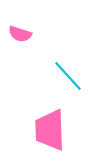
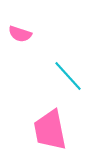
pink trapezoid: rotated 9 degrees counterclockwise
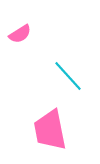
pink semicircle: rotated 50 degrees counterclockwise
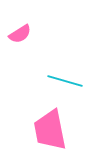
cyan line: moved 3 px left, 5 px down; rotated 32 degrees counterclockwise
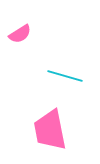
cyan line: moved 5 px up
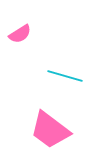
pink trapezoid: rotated 42 degrees counterclockwise
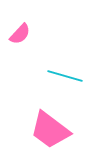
pink semicircle: rotated 15 degrees counterclockwise
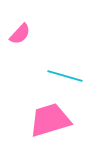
pink trapezoid: moved 10 px up; rotated 126 degrees clockwise
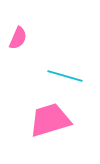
pink semicircle: moved 2 px left, 4 px down; rotated 20 degrees counterclockwise
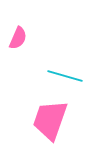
pink trapezoid: rotated 54 degrees counterclockwise
